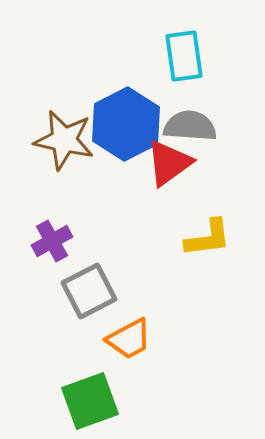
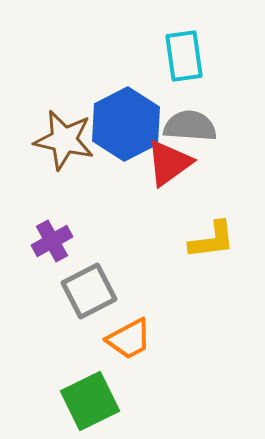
yellow L-shape: moved 4 px right, 2 px down
green square: rotated 6 degrees counterclockwise
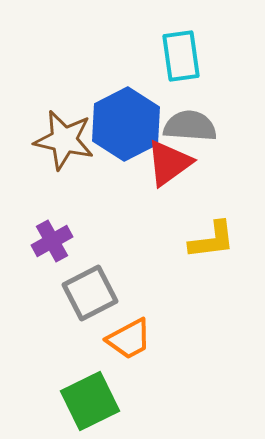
cyan rectangle: moved 3 px left
gray square: moved 1 px right, 2 px down
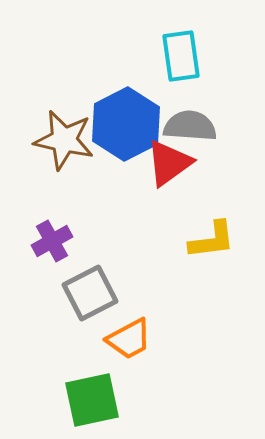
green square: moved 2 px right, 1 px up; rotated 14 degrees clockwise
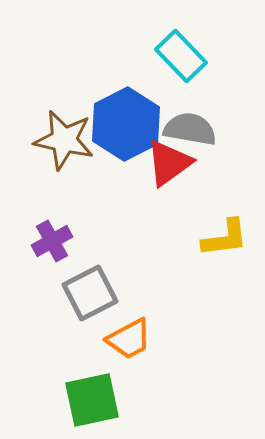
cyan rectangle: rotated 36 degrees counterclockwise
gray semicircle: moved 3 px down; rotated 6 degrees clockwise
yellow L-shape: moved 13 px right, 2 px up
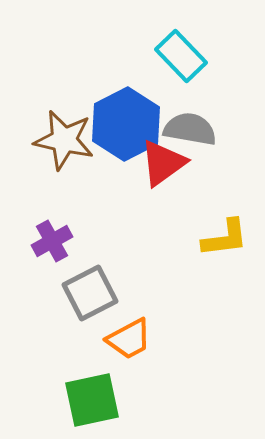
red triangle: moved 6 px left
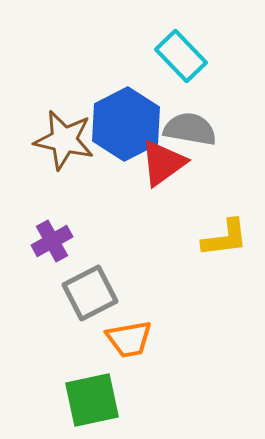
orange trapezoid: rotated 18 degrees clockwise
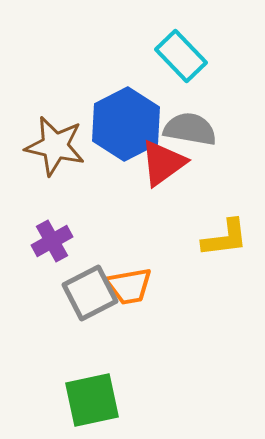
brown star: moved 9 px left, 6 px down
orange trapezoid: moved 53 px up
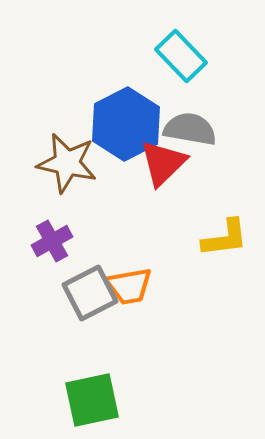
brown star: moved 12 px right, 17 px down
red triangle: rotated 8 degrees counterclockwise
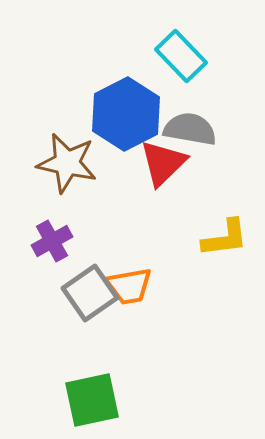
blue hexagon: moved 10 px up
gray square: rotated 8 degrees counterclockwise
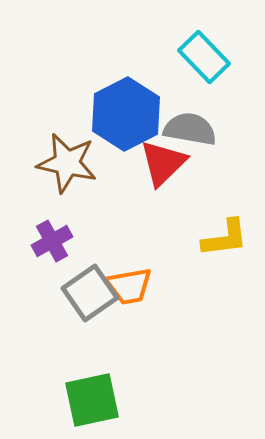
cyan rectangle: moved 23 px right, 1 px down
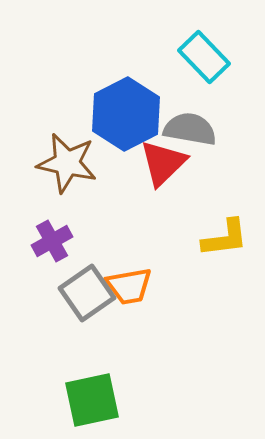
gray square: moved 3 px left
